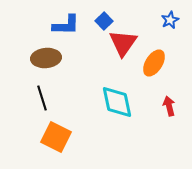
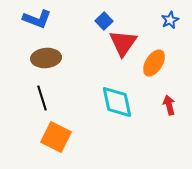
blue L-shape: moved 29 px left, 6 px up; rotated 20 degrees clockwise
red arrow: moved 1 px up
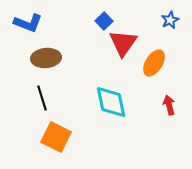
blue L-shape: moved 9 px left, 4 px down
cyan diamond: moved 6 px left
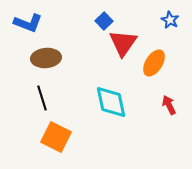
blue star: rotated 18 degrees counterclockwise
red arrow: rotated 12 degrees counterclockwise
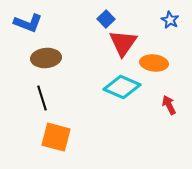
blue square: moved 2 px right, 2 px up
orange ellipse: rotated 64 degrees clockwise
cyan diamond: moved 11 px right, 15 px up; rotated 54 degrees counterclockwise
orange square: rotated 12 degrees counterclockwise
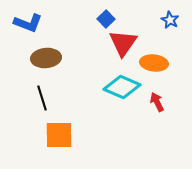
red arrow: moved 12 px left, 3 px up
orange square: moved 3 px right, 2 px up; rotated 16 degrees counterclockwise
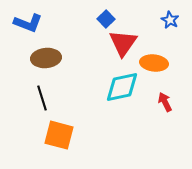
cyan diamond: rotated 36 degrees counterclockwise
red arrow: moved 8 px right
orange square: rotated 16 degrees clockwise
